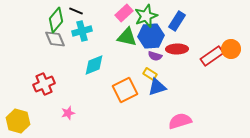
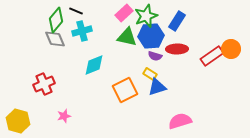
pink star: moved 4 px left, 3 px down
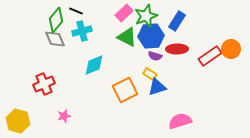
green triangle: rotated 15 degrees clockwise
red rectangle: moved 2 px left
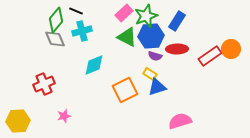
yellow hexagon: rotated 20 degrees counterclockwise
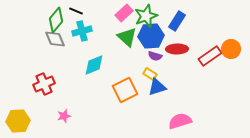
green triangle: rotated 15 degrees clockwise
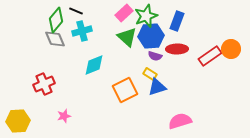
blue rectangle: rotated 12 degrees counterclockwise
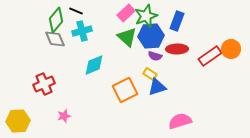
pink rectangle: moved 2 px right
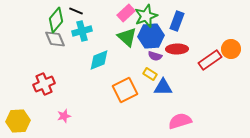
red rectangle: moved 4 px down
cyan diamond: moved 5 px right, 5 px up
blue triangle: moved 6 px right; rotated 18 degrees clockwise
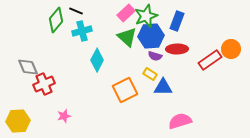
gray diamond: moved 27 px left, 28 px down
cyan diamond: moved 2 px left; rotated 40 degrees counterclockwise
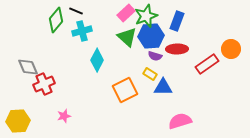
red rectangle: moved 3 px left, 4 px down
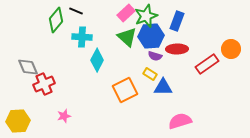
cyan cross: moved 6 px down; rotated 18 degrees clockwise
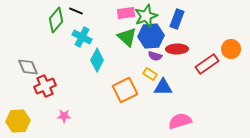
pink rectangle: rotated 36 degrees clockwise
blue rectangle: moved 2 px up
cyan cross: rotated 24 degrees clockwise
red cross: moved 1 px right, 2 px down
pink star: rotated 16 degrees clockwise
